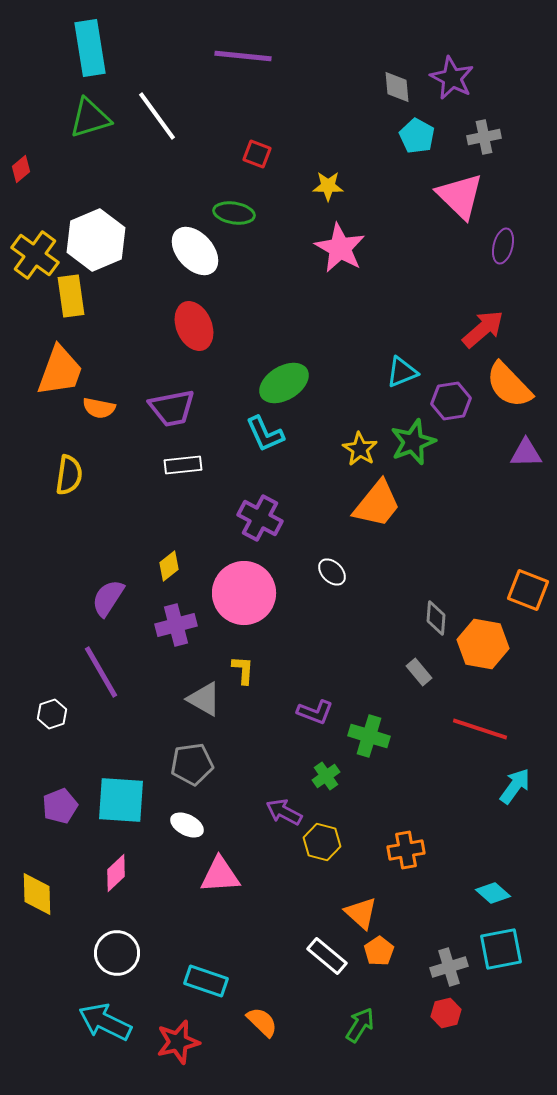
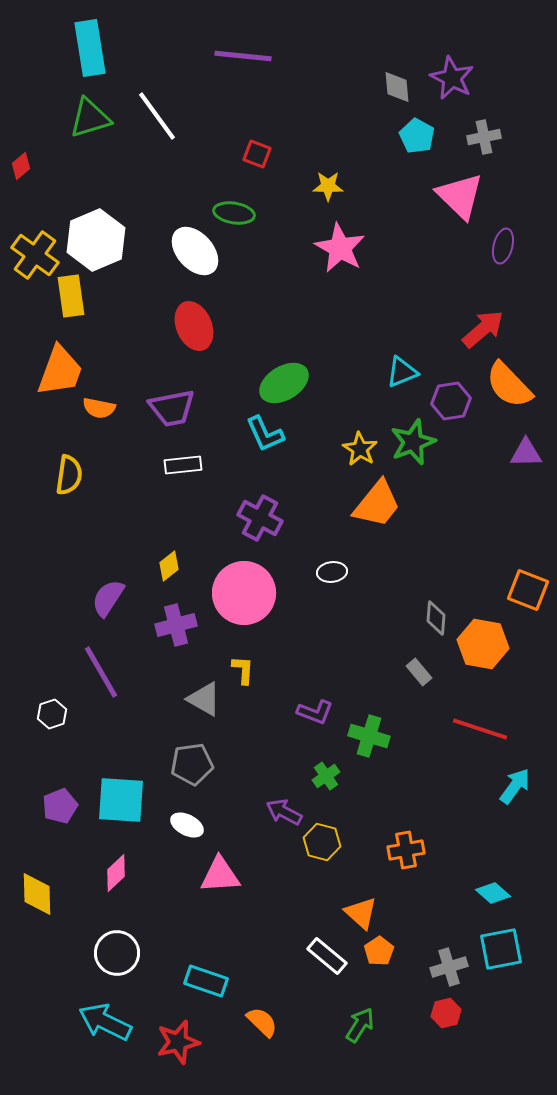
red diamond at (21, 169): moved 3 px up
white ellipse at (332, 572): rotated 52 degrees counterclockwise
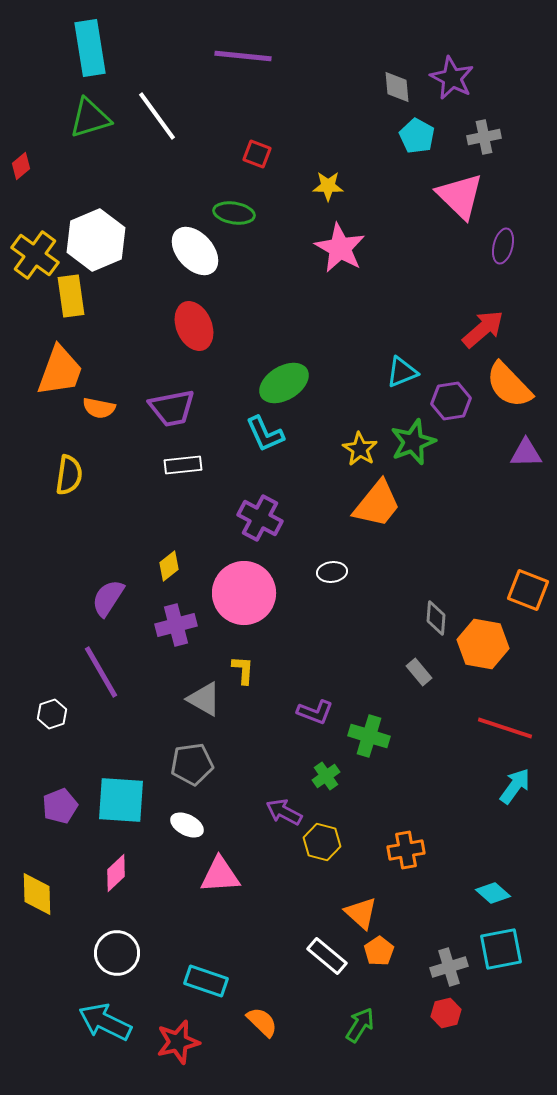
red line at (480, 729): moved 25 px right, 1 px up
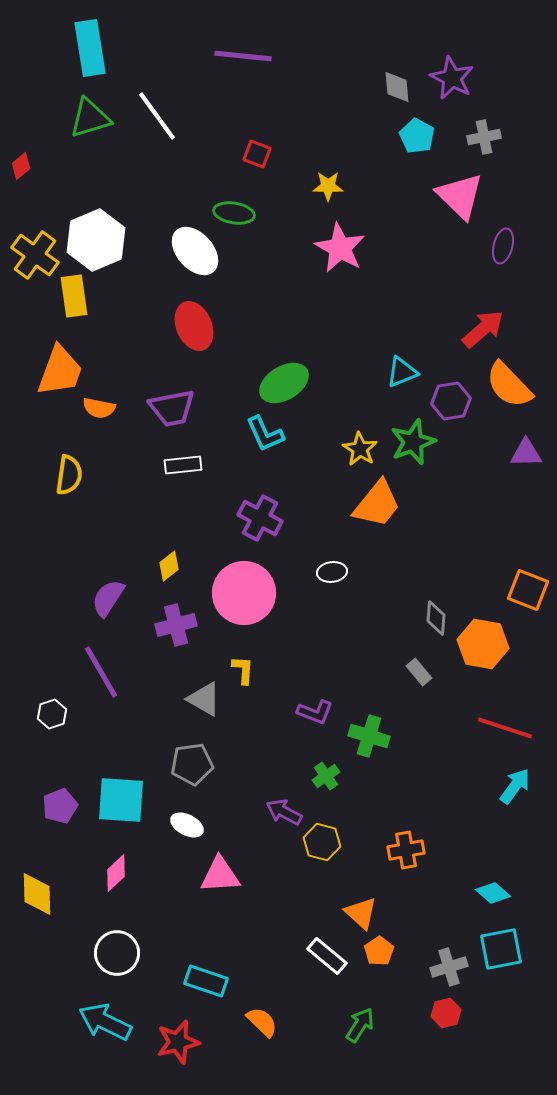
yellow rectangle at (71, 296): moved 3 px right
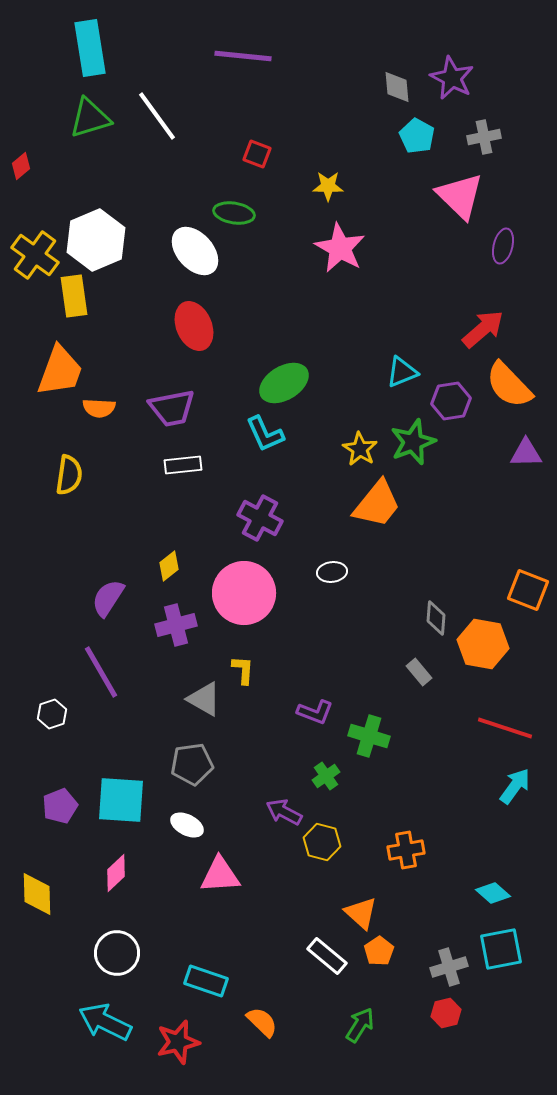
orange semicircle at (99, 408): rotated 8 degrees counterclockwise
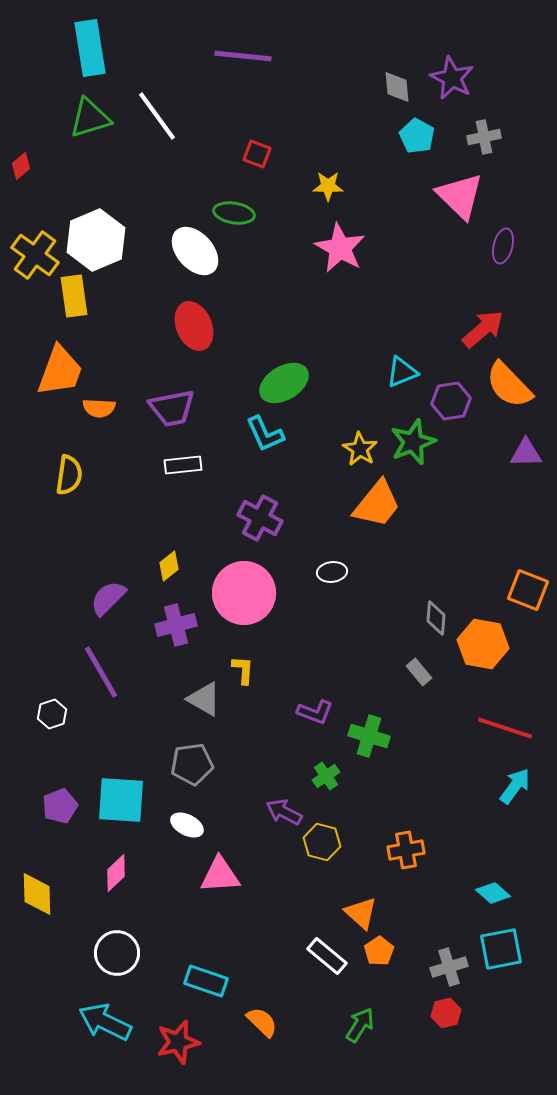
purple semicircle at (108, 598): rotated 12 degrees clockwise
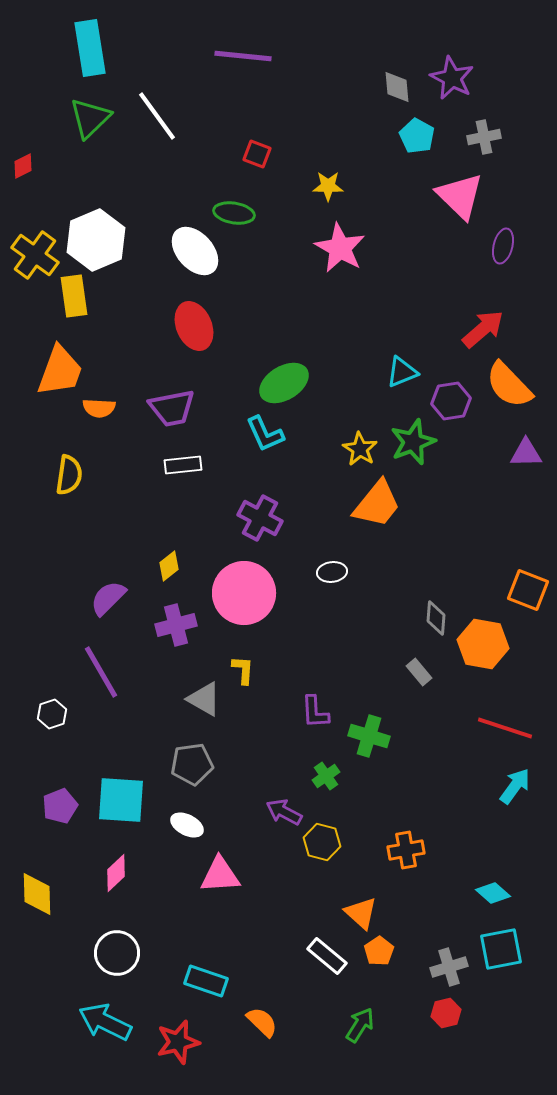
green triangle at (90, 118): rotated 27 degrees counterclockwise
red diamond at (21, 166): moved 2 px right; rotated 12 degrees clockwise
purple L-shape at (315, 712): rotated 66 degrees clockwise
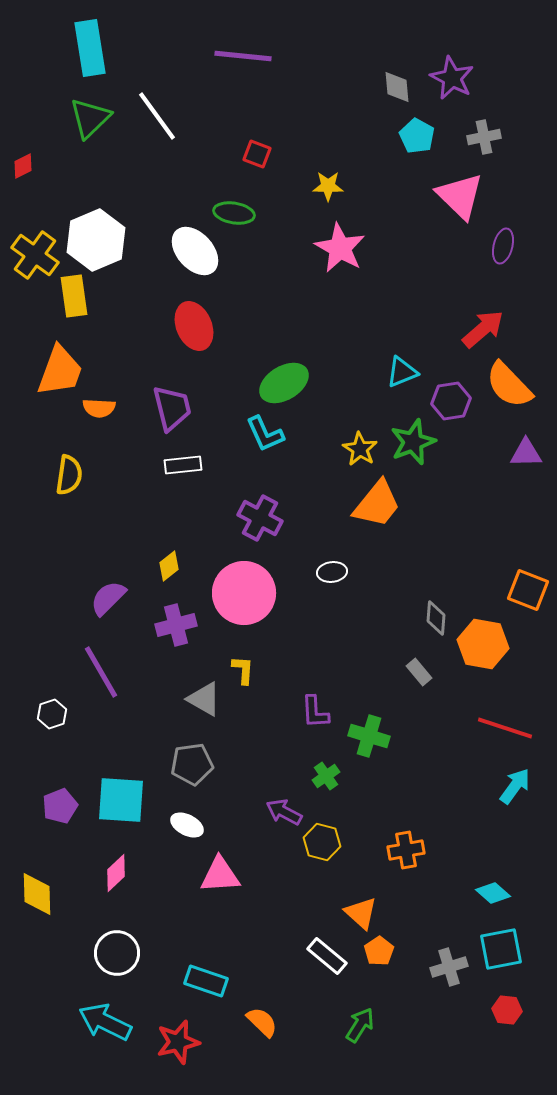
purple trapezoid at (172, 408): rotated 93 degrees counterclockwise
red hexagon at (446, 1013): moved 61 px right, 3 px up; rotated 20 degrees clockwise
